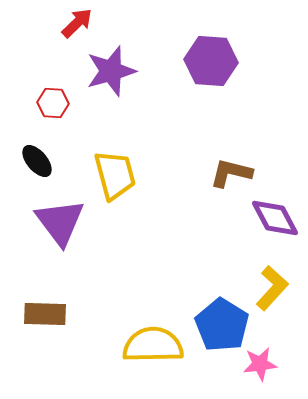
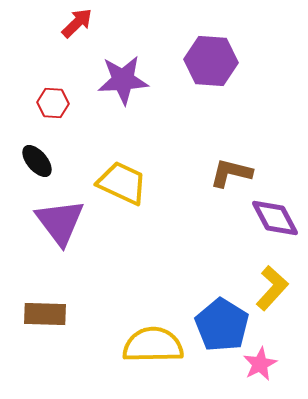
purple star: moved 12 px right, 9 px down; rotated 12 degrees clockwise
yellow trapezoid: moved 7 px right, 8 px down; rotated 50 degrees counterclockwise
pink star: rotated 20 degrees counterclockwise
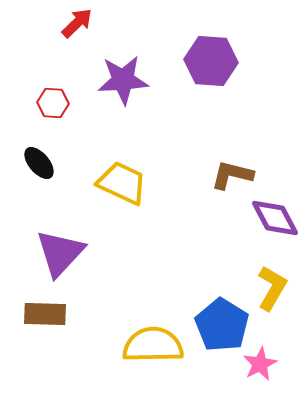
black ellipse: moved 2 px right, 2 px down
brown L-shape: moved 1 px right, 2 px down
purple triangle: moved 31 px down; rotated 20 degrees clockwise
yellow L-shape: rotated 12 degrees counterclockwise
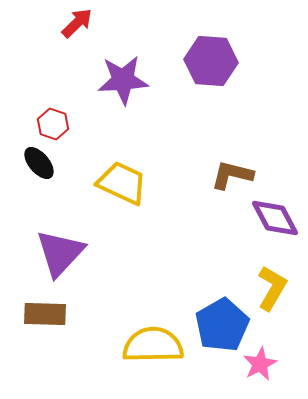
red hexagon: moved 21 px down; rotated 16 degrees clockwise
blue pentagon: rotated 10 degrees clockwise
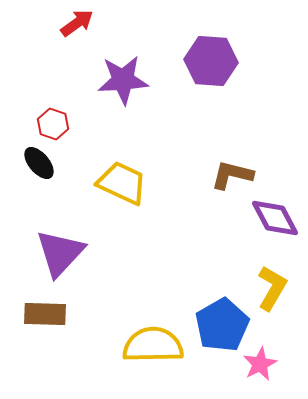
red arrow: rotated 8 degrees clockwise
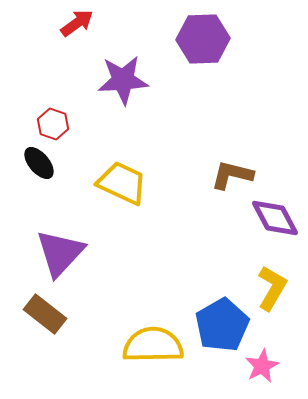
purple hexagon: moved 8 px left, 22 px up; rotated 6 degrees counterclockwise
brown rectangle: rotated 36 degrees clockwise
pink star: moved 2 px right, 2 px down
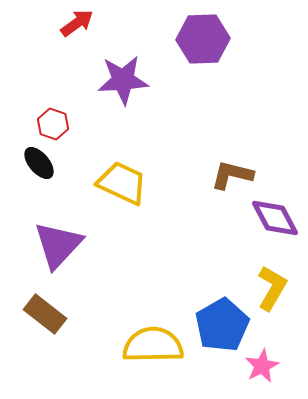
purple triangle: moved 2 px left, 8 px up
